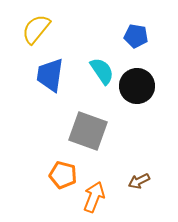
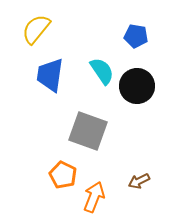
orange pentagon: rotated 12 degrees clockwise
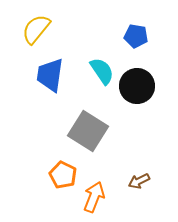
gray square: rotated 12 degrees clockwise
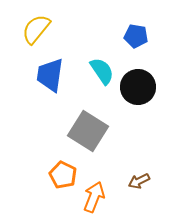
black circle: moved 1 px right, 1 px down
